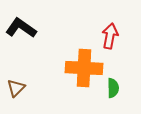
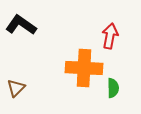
black L-shape: moved 3 px up
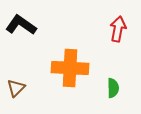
red arrow: moved 8 px right, 7 px up
orange cross: moved 14 px left
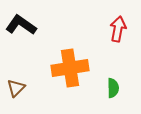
orange cross: rotated 12 degrees counterclockwise
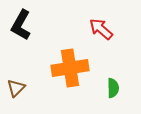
black L-shape: rotated 96 degrees counterclockwise
red arrow: moved 17 px left; rotated 60 degrees counterclockwise
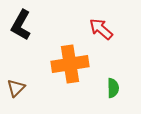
orange cross: moved 4 px up
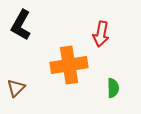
red arrow: moved 5 px down; rotated 120 degrees counterclockwise
orange cross: moved 1 px left, 1 px down
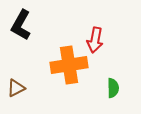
red arrow: moved 6 px left, 6 px down
brown triangle: rotated 18 degrees clockwise
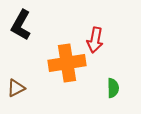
orange cross: moved 2 px left, 2 px up
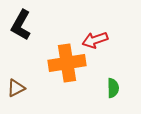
red arrow: rotated 60 degrees clockwise
